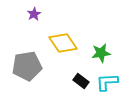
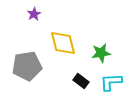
yellow diamond: rotated 20 degrees clockwise
cyan L-shape: moved 4 px right
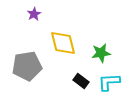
cyan L-shape: moved 2 px left
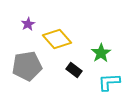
purple star: moved 6 px left, 10 px down
yellow diamond: moved 6 px left, 4 px up; rotated 28 degrees counterclockwise
green star: rotated 24 degrees counterclockwise
black rectangle: moved 7 px left, 11 px up
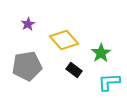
yellow diamond: moved 7 px right, 1 px down
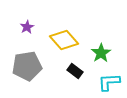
purple star: moved 1 px left, 3 px down
black rectangle: moved 1 px right, 1 px down
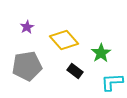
cyan L-shape: moved 3 px right
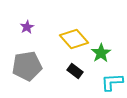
yellow diamond: moved 10 px right, 1 px up
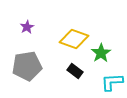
yellow diamond: rotated 28 degrees counterclockwise
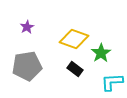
black rectangle: moved 2 px up
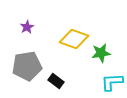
green star: rotated 24 degrees clockwise
black rectangle: moved 19 px left, 12 px down
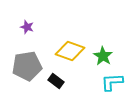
purple star: rotated 24 degrees counterclockwise
yellow diamond: moved 4 px left, 12 px down
green star: moved 2 px right, 3 px down; rotated 30 degrees counterclockwise
